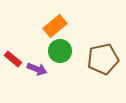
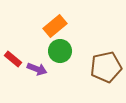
brown pentagon: moved 3 px right, 8 px down
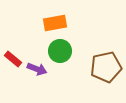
orange rectangle: moved 3 px up; rotated 30 degrees clockwise
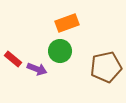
orange rectangle: moved 12 px right; rotated 10 degrees counterclockwise
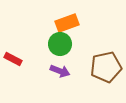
green circle: moved 7 px up
red rectangle: rotated 12 degrees counterclockwise
purple arrow: moved 23 px right, 2 px down
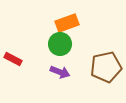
purple arrow: moved 1 px down
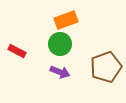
orange rectangle: moved 1 px left, 3 px up
red rectangle: moved 4 px right, 8 px up
brown pentagon: rotated 8 degrees counterclockwise
